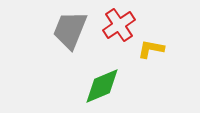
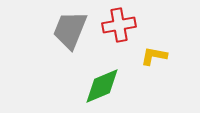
red cross: rotated 24 degrees clockwise
yellow L-shape: moved 3 px right, 7 px down
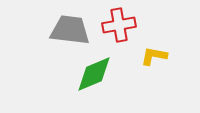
gray trapezoid: rotated 75 degrees clockwise
green diamond: moved 8 px left, 12 px up
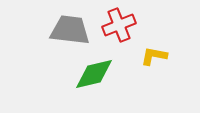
red cross: rotated 12 degrees counterclockwise
green diamond: rotated 9 degrees clockwise
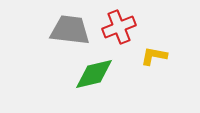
red cross: moved 2 px down
